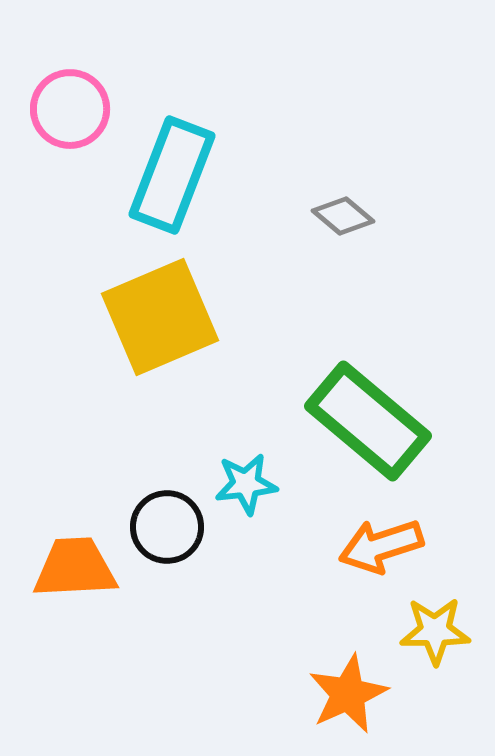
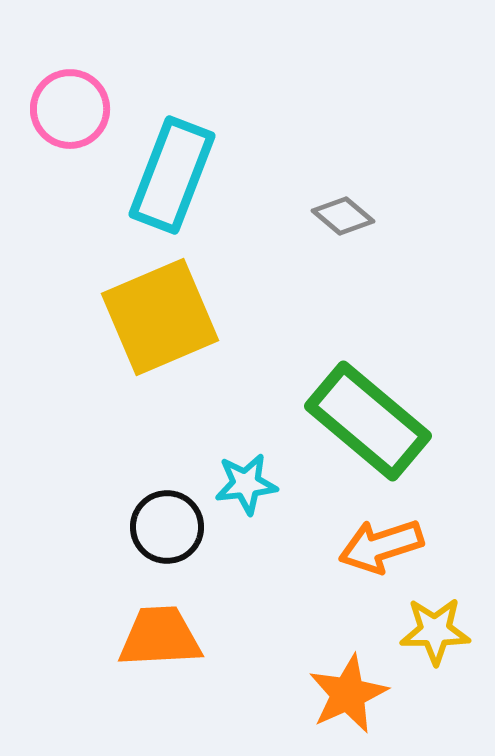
orange trapezoid: moved 85 px right, 69 px down
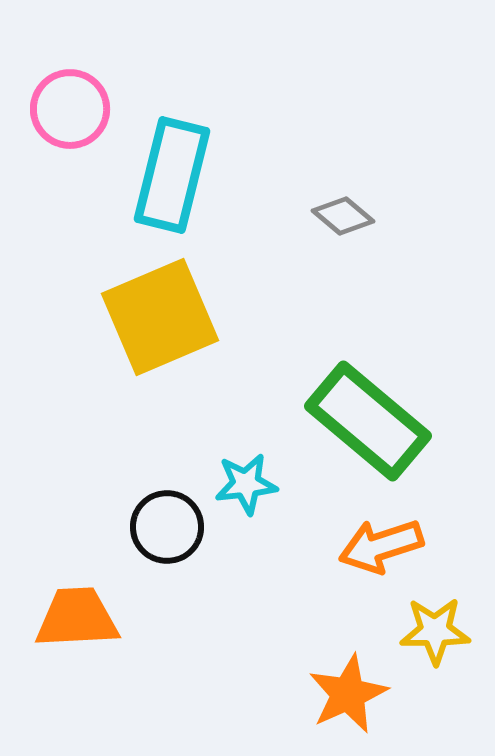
cyan rectangle: rotated 7 degrees counterclockwise
orange trapezoid: moved 83 px left, 19 px up
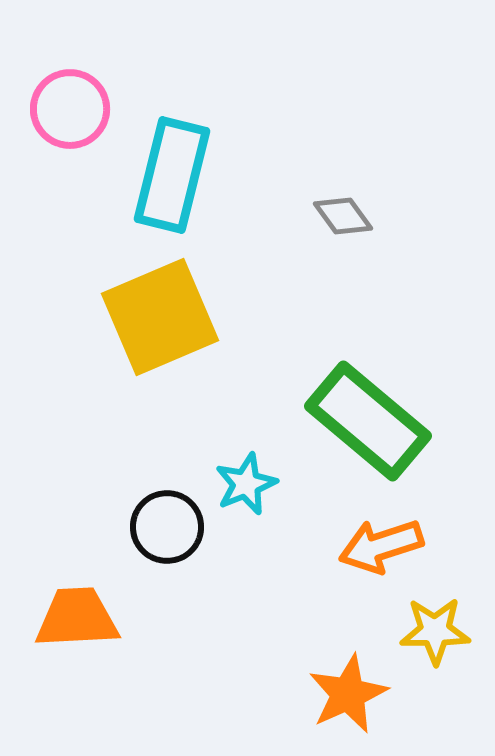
gray diamond: rotated 14 degrees clockwise
cyan star: rotated 16 degrees counterclockwise
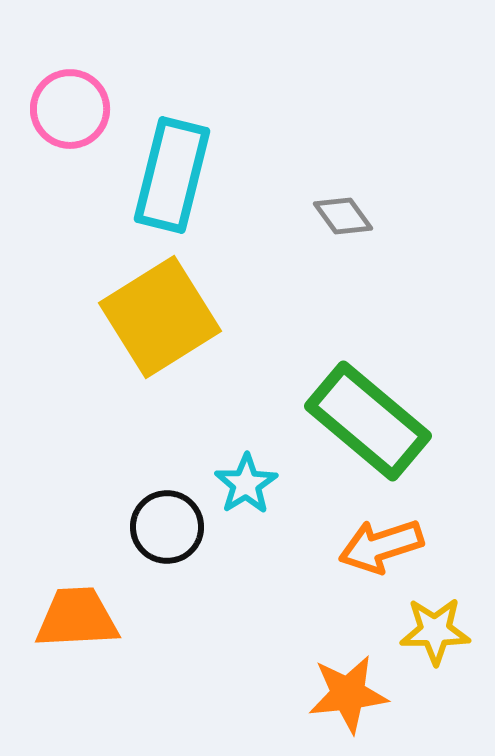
yellow square: rotated 9 degrees counterclockwise
cyan star: rotated 10 degrees counterclockwise
orange star: rotated 18 degrees clockwise
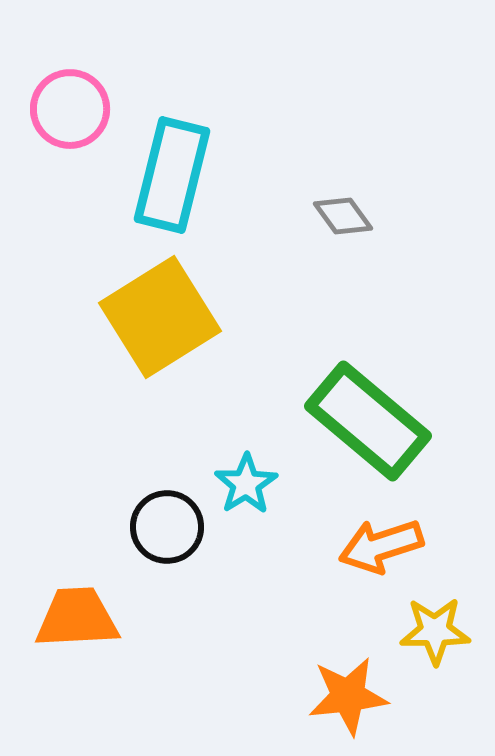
orange star: moved 2 px down
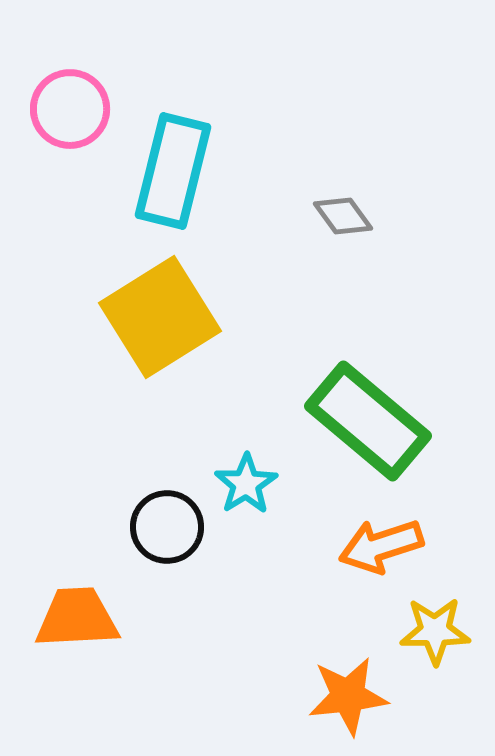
cyan rectangle: moved 1 px right, 4 px up
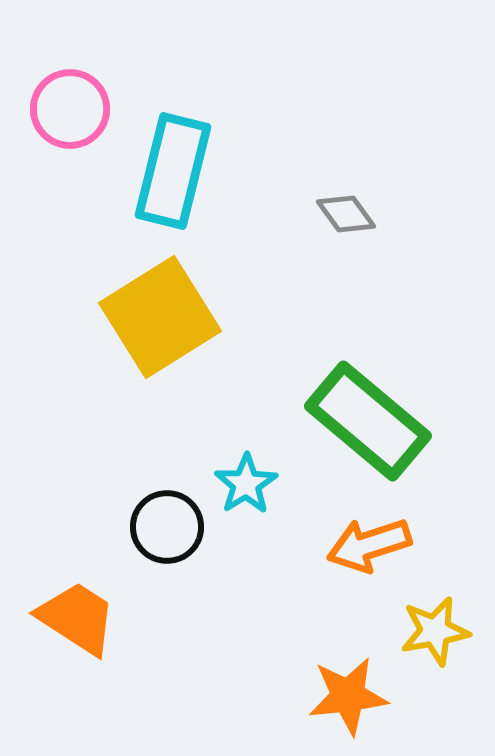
gray diamond: moved 3 px right, 2 px up
orange arrow: moved 12 px left, 1 px up
orange trapezoid: rotated 36 degrees clockwise
yellow star: rotated 10 degrees counterclockwise
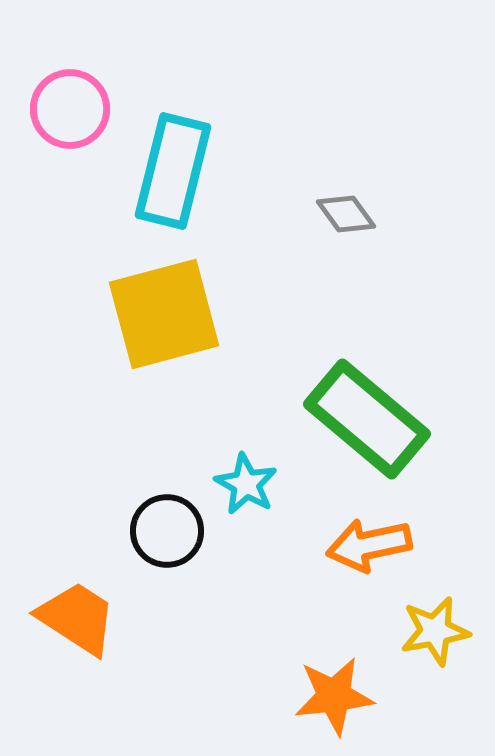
yellow square: moved 4 px right, 3 px up; rotated 17 degrees clockwise
green rectangle: moved 1 px left, 2 px up
cyan star: rotated 10 degrees counterclockwise
black circle: moved 4 px down
orange arrow: rotated 6 degrees clockwise
orange star: moved 14 px left
